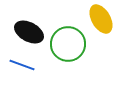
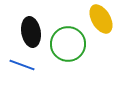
black ellipse: moved 2 px right; rotated 52 degrees clockwise
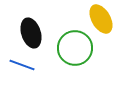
black ellipse: moved 1 px down; rotated 8 degrees counterclockwise
green circle: moved 7 px right, 4 px down
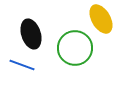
black ellipse: moved 1 px down
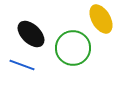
black ellipse: rotated 28 degrees counterclockwise
green circle: moved 2 px left
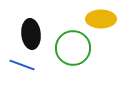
yellow ellipse: rotated 60 degrees counterclockwise
black ellipse: rotated 40 degrees clockwise
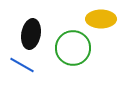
black ellipse: rotated 16 degrees clockwise
blue line: rotated 10 degrees clockwise
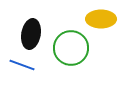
green circle: moved 2 px left
blue line: rotated 10 degrees counterclockwise
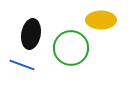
yellow ellipse: moved 1 px down
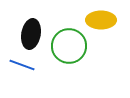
green circle: moved 2 px left, 2 px up
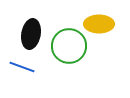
yellow ellipse: moved 2 px left, 4 px down
blue line: moved 2 px down
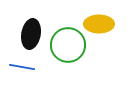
green circle: moved 1 px left, 1 px up
blue line: rotated 10 degrees counterclockwise
